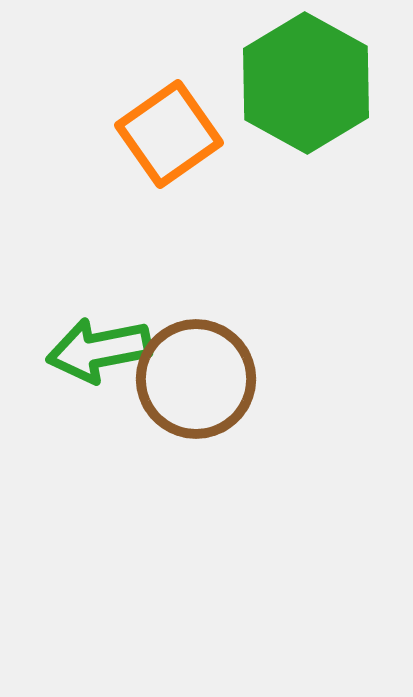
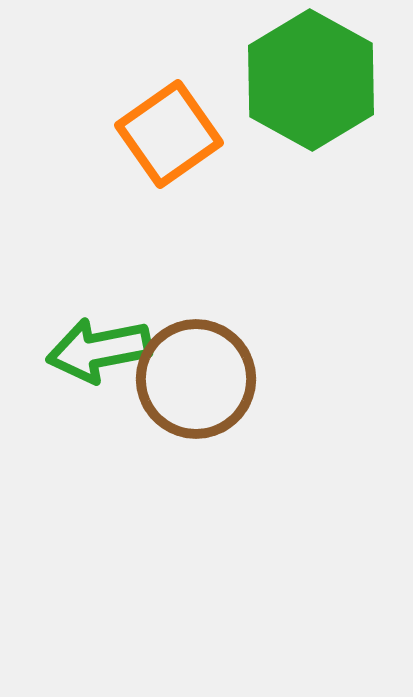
green hexagon: moved 5 px right, 3 px up
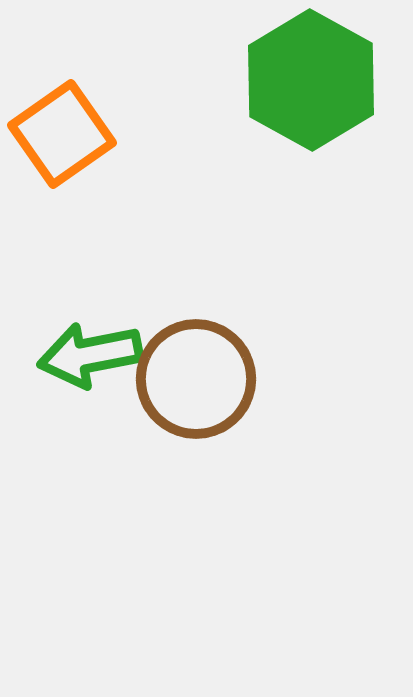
orange square: moved 107 px left
green arrow: moved 9 px left, 5 px down
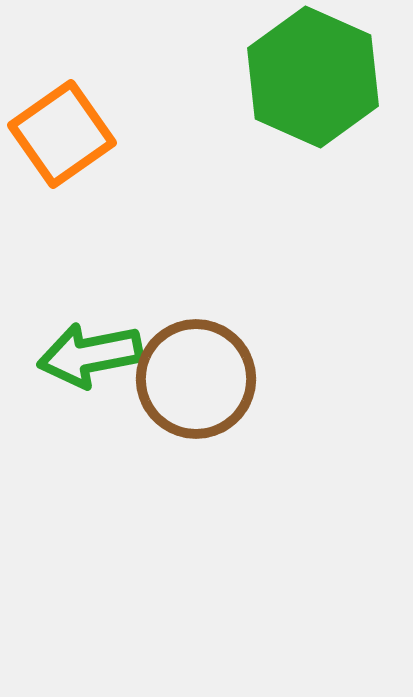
green hexagon: moved 2 px right, 3 px up; rotated 5 degrees counterclockwise
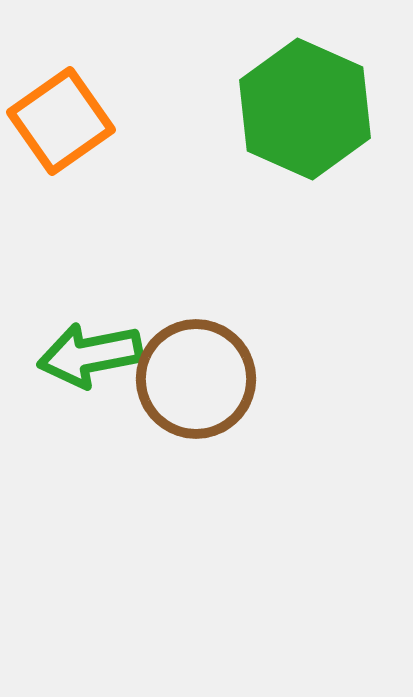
green hexagon: moved 8 px left, 32 px down
orange square: moved 1 px left, 13 px up
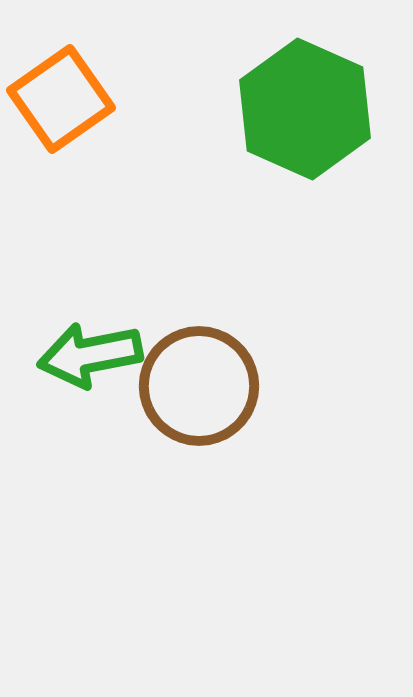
orange square: moved 22 px up
brown circle: moved 3 px right, 7 px down
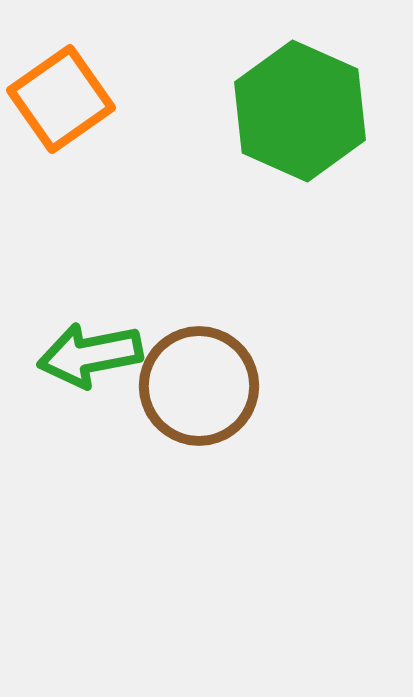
green hexagon: moved 5 px left, 2 px down
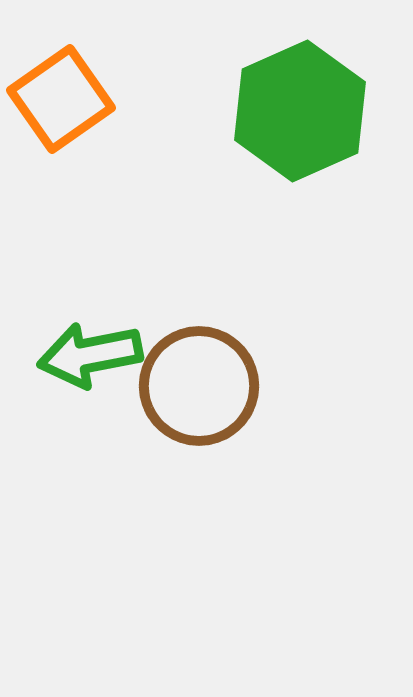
green hexagon: rotated 12 degrees clockwise
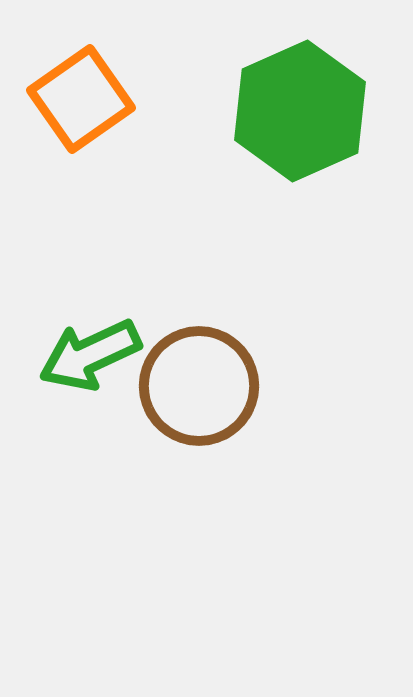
orange square: moved 20 px right
green arrow: rotated 14 degrees counterclockwise
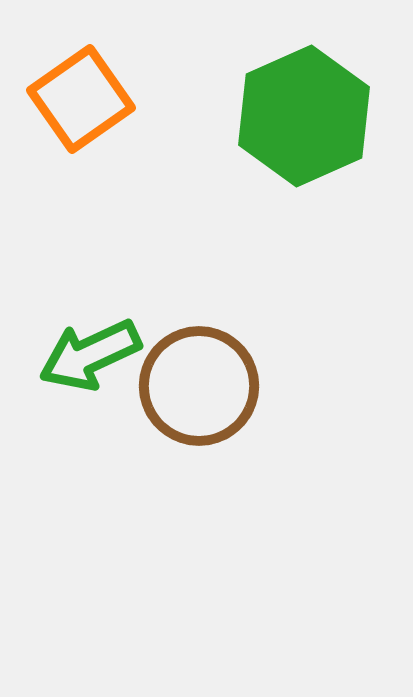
green hexagon: moved 4 px right, 5 px down
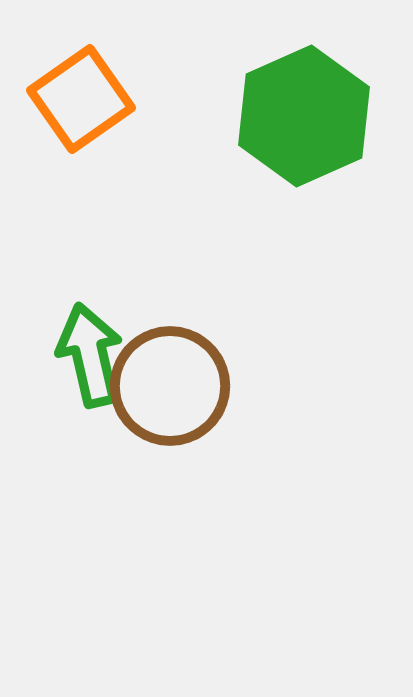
green arrow: rotated 102 degrees clockwise
brown circle: moved 29 px left
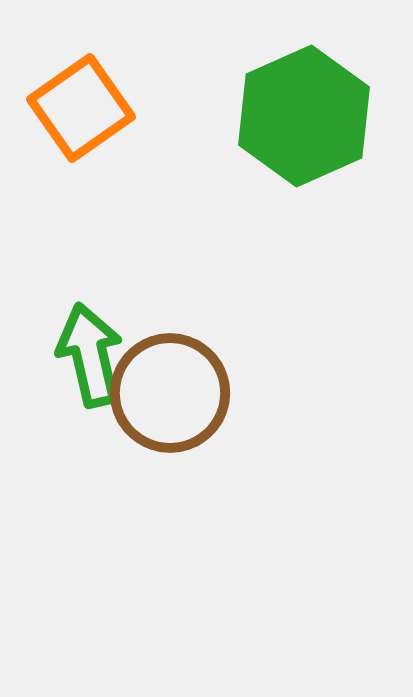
orange square: moved 9 px down
brown circle: moved 7 px down
